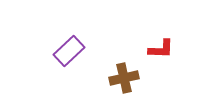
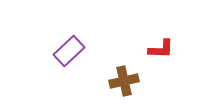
brown cross: moved 3 px down
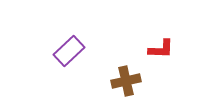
brown cross: moved 2 px right
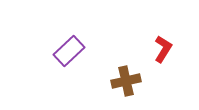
red L-shape: moved 2 px right; rotated 60 degrees counterclockwise
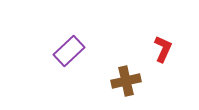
red L-shape: rotated 8 degrees counterclockwise
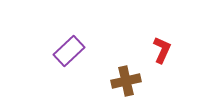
red L-shape: moved 1 px left, 1 px down
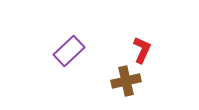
red L-shape: moved 20 px left
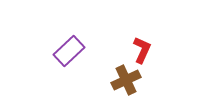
brown cross: moved 1 px up; rotated 12 degrees counterclockwise
